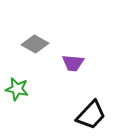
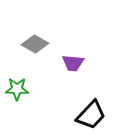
green star: rotated 10 degrees counterclockwise
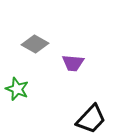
green star: rotated 20 degrees clockwise
black trapezoid: moved 4 px down
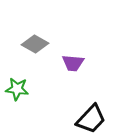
green star: rotated 15 degrees counterclockwise
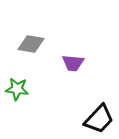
gray diamond: moved 4 px left; rotated 20 degrees counterclockwise
black trapezoid: moved 8 px right
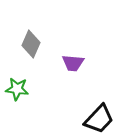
gray diamond: rotated 76 degrees counterclockwise
